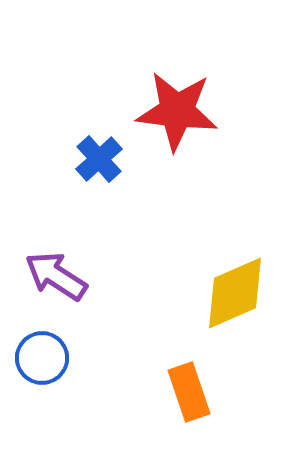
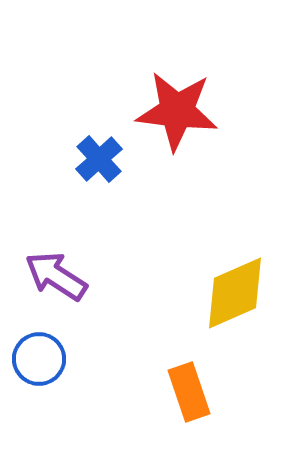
blue circle: moved 3 px left, 1 px down
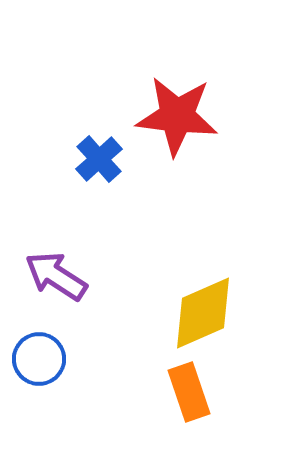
red star: moved 5 px down
yellow diamond: moved 32 px left, 20 px down
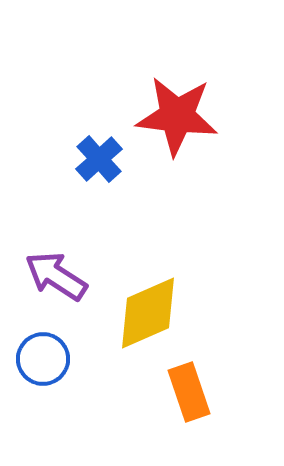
yellow diamond: moved 55 px left
blue circle: moved 4 px right
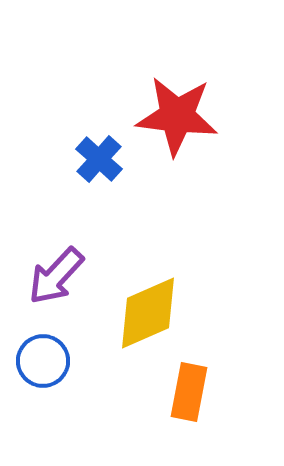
blue cross: rotated 6 degrees counterclockwise
purple arrow: rotated 80 degrees counterclockwise
blue circle: moved 2 px down
orange rectangle: rotated 30 degrees clockwise
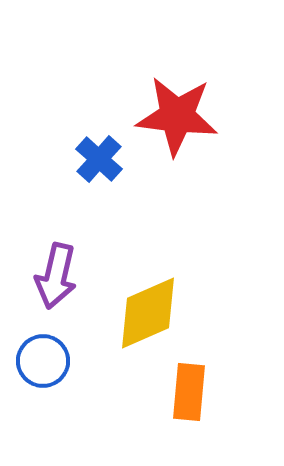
purple arrow: rotated 30 degrees counterclockwise
orange rectangle: rotated 6 degrees counterclockwise
